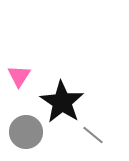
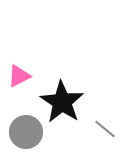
pink triangle: rotated 30 degrees clockwise
gray line: moved 12 px right, 6 px up
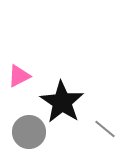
gray circle: moved 3 px right
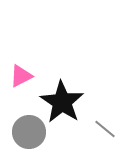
pink triangle: moved 2 px right
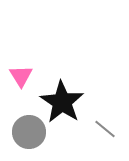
pink triangle: rotated 35 degrees counterclockwise
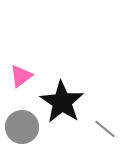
pink triangle: rotated 25 degrees clockwise
gray circle: moved 7 px left, 5 px up
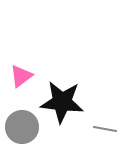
black star: rotated 27 degrees counterclockwise
gray line: rotated 30 degrees counterclockwise
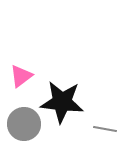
gray circle: moved 2 px right, 3 px up
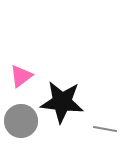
gray circle: moved 3 px left, 3 px up
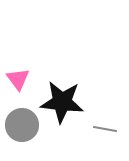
pink triangle: moved 3 px left, 3 px down; rotated 30 degrees counterclockwise
gray circle: moved 1 px right, 4 px down
